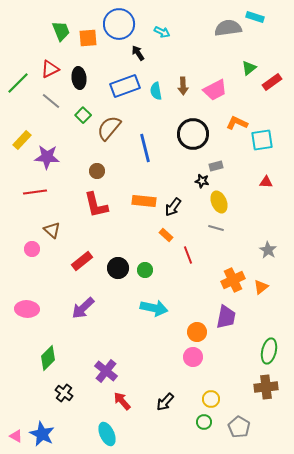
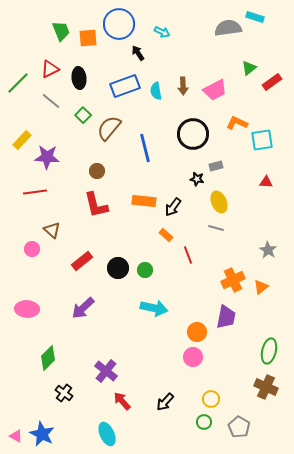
black star at (202, 181): moved 5 px left, 2 px up
brown cross at (266, 387): rotated 30 degrees clockwise
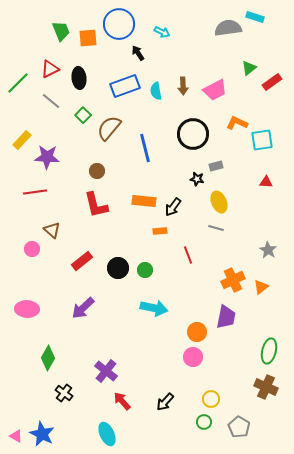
orange rectangle at (166, 235): moved 6 px left, 4 px up; rotated 48 degrees counterclockwise
green diamond at (48, 358): rotated 15 degrees counterclockwise
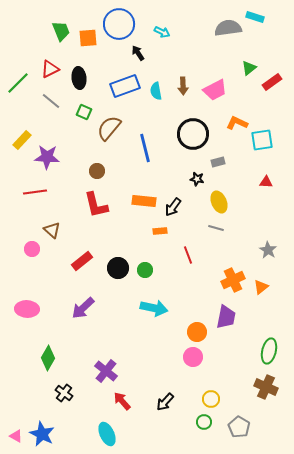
green square at (83, 115): moved 1 px right, 3 px up; rotated 21 degrees counterclockwise
gray rectangle at (216, 166): moved 2 px right, 4 px up
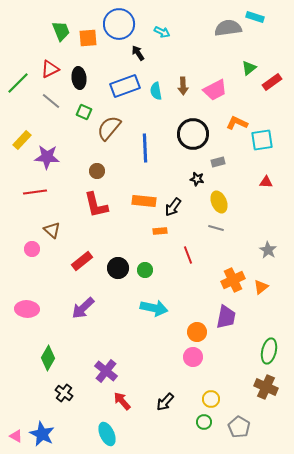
blue line at (145, 148): rotated 12 degrees clockwise
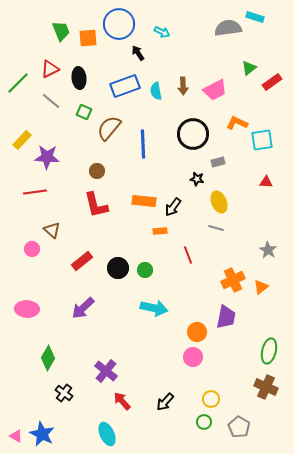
blue line at (145, 148): moved 2 px left, 4 px up
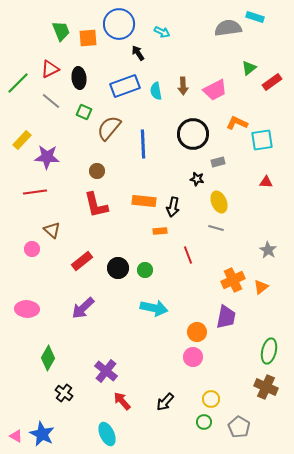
black arrow at (173, 207): rotated 24 degrees counterclockwise
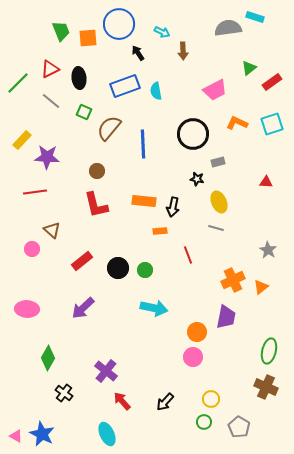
brown arrow at (183, 86): moved 35 px up
cyan square at (262, 140): moved 10 px right, 16 px up; rotated 10 degrees counterclockwise
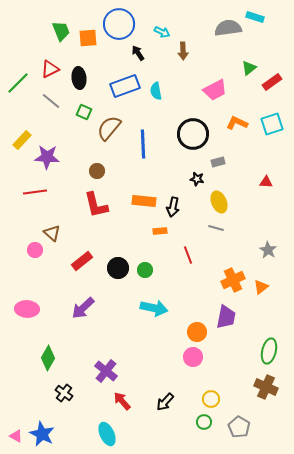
brown triangle at (52, 230): moved 3 px down
pink circle at (32, 249): moved 3 px right, 1 px down
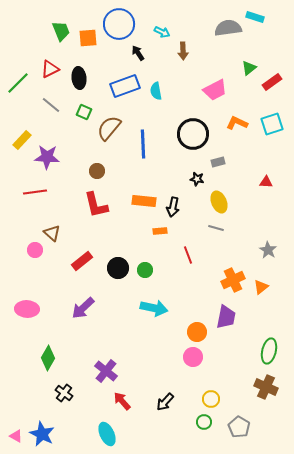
gray line at (51, 101): moved 4 px down
